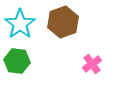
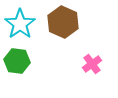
brown hexagon: rotated 16 degrees counterclockwise
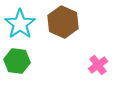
pink cross: moved 6 px right, 1 px down
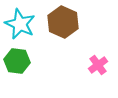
cyan star: rotated 12 degrees counterclockwise
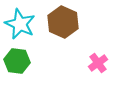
pink cross: moved 2 px up
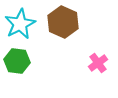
cyan star: rotated 20 degrees clockwise
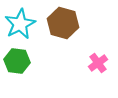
brown hexagon: moved 1 px down; rotated 8 degrees counterclockwise
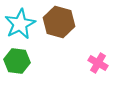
brown hexagon: moved 4 px left, 1 px up
pink cross: rotated 24 degrees counterclockwise
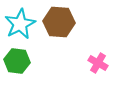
brown hexagon: rotated 12 degrees counterclockwise
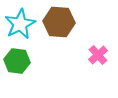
pink cross: moved 8 px up; rotated 18 degrees clockwise
